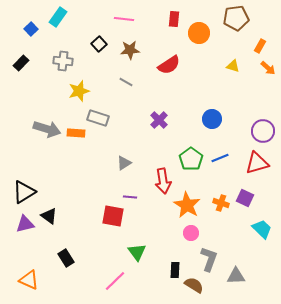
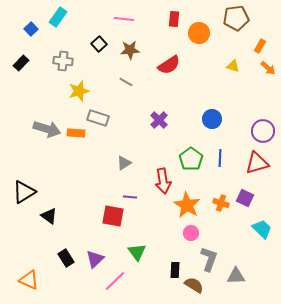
blue line at (220, 158): rotated 66 degrees counterclockwise
purple triangle at (25, 224): moved 70 px right, 35 px down; rotated 30 degrees counterclockwise
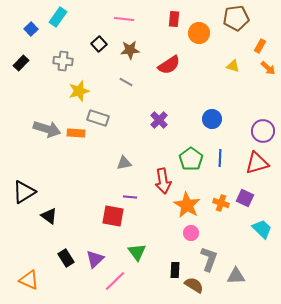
gray triangle at (124, 163): rotated 21 degrees clockwise
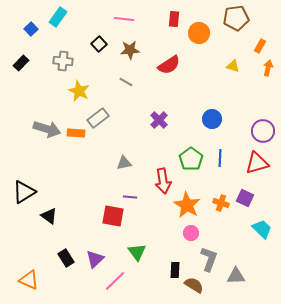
orange arrow at (268, 68): rotated 119 degrees counterclockwise
yellow star at (79, 91): rotated 30 degrees counterclockwise
gray rectangle at (98, 118): rotated 55 degrees counterclockwise
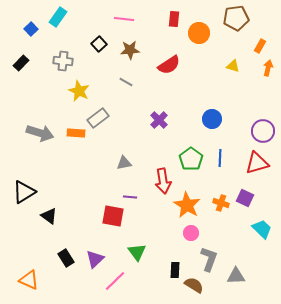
gray arrow at (47, 129): moved 7 px left, 4 px down
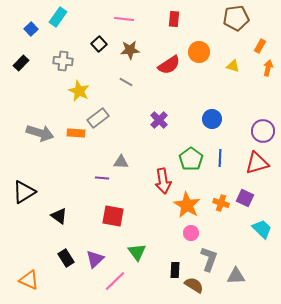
orange circle at (199, 33): moved 19 px down
gray triangle at (124, 163): moved 3 px left, 1 px up; rotated 14 degrees clockwise
purple line at (130, 197): moved 28 px left, 19 px up
black triangle at (49, 216): moved 10 px right
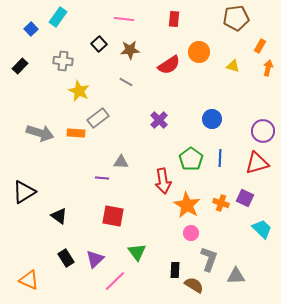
black rectangle at (21, 63): moved 1 px left, 3 px down
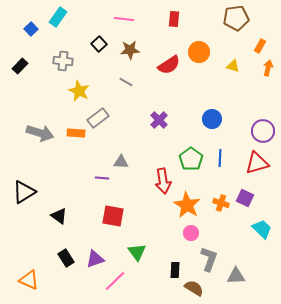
purple triangle at (95, 259): rotated 24 degrees clockwise
brown semicircle at (194, 285): moved 3 px down
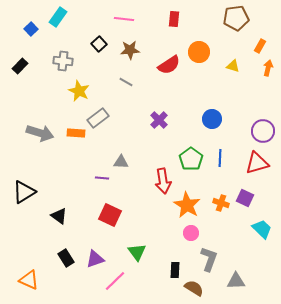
red square at (113, 216): moved 3 px left, 1 px up; rotated 15 degrees clockwise
gray triangle at (236, 276): moved 5 px down
